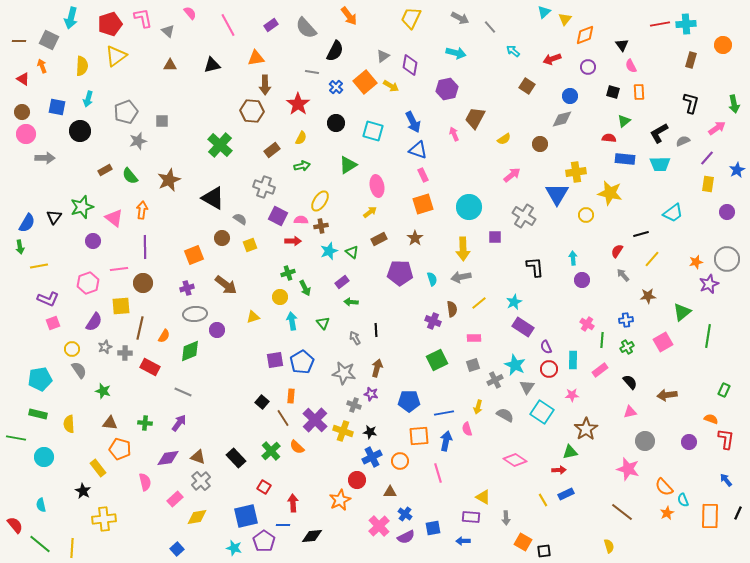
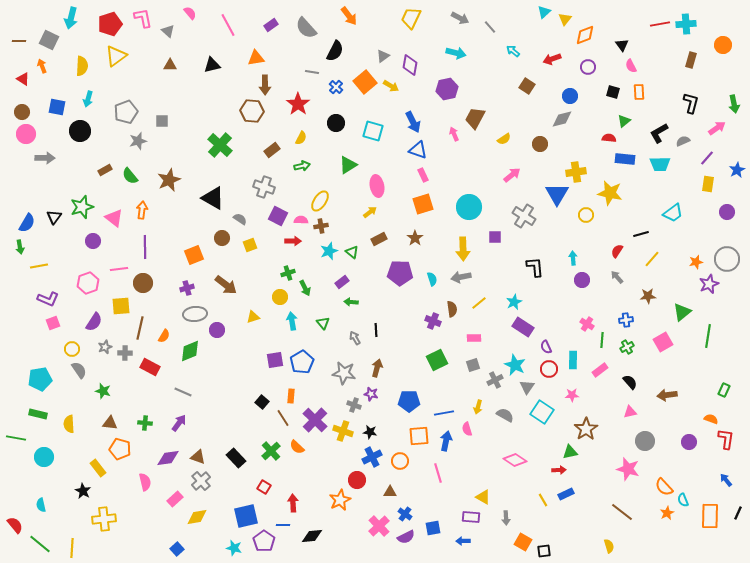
gray arrow at (623, 275): moved 6 px left, 2 px down
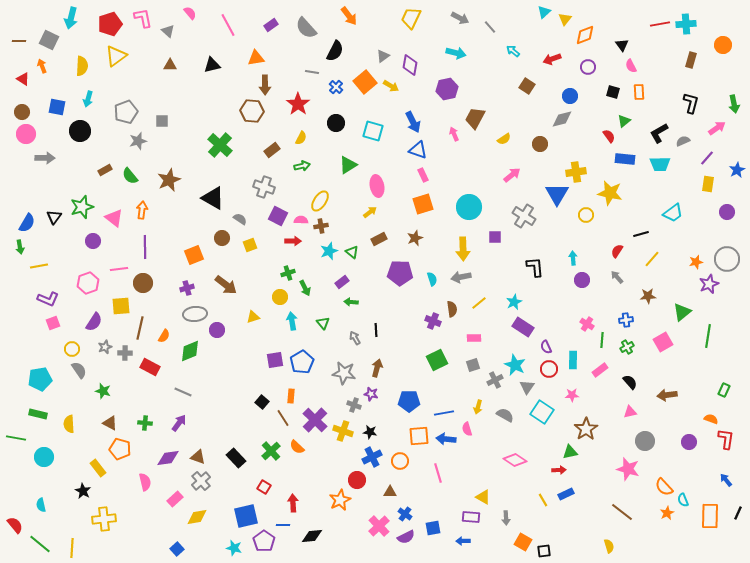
red semicircle at (609, 138): moved 2 px up; rotated 48 degrees clockwise
brown star at (415, 238): rotated 14 degrees clockwise
brown triangle at (110, 423): rotated 21 degrees clockwise
blue arrow at (446, 441): moved 2 px up; rotated 96 degrees counterclockwise
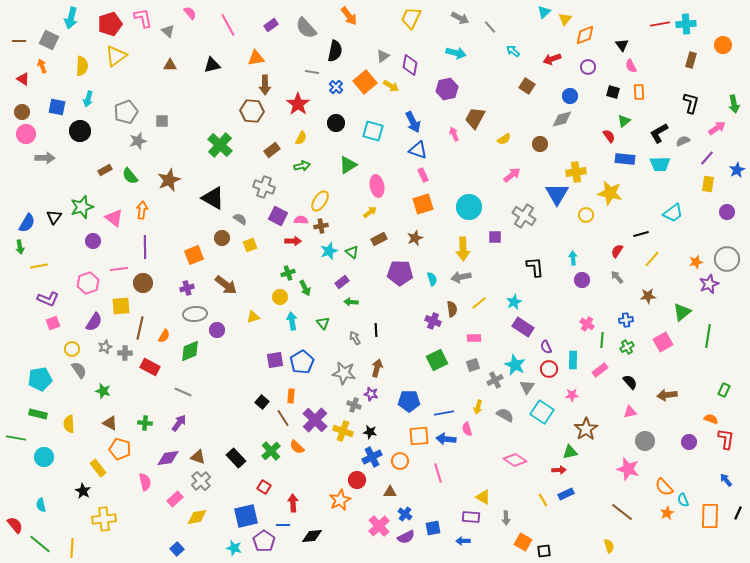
black semicircle at (335, 51): rotated 15 degrees counterclockwise
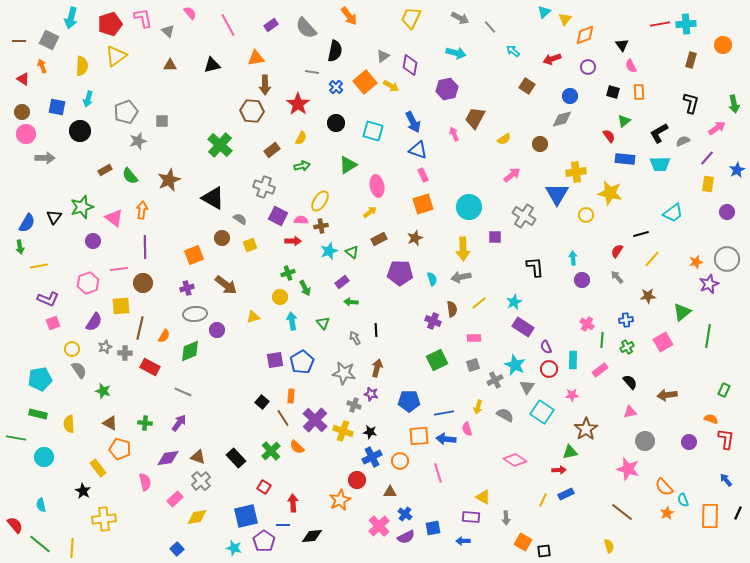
yellow line at (543, 500): rotated 56 degrees clockwise
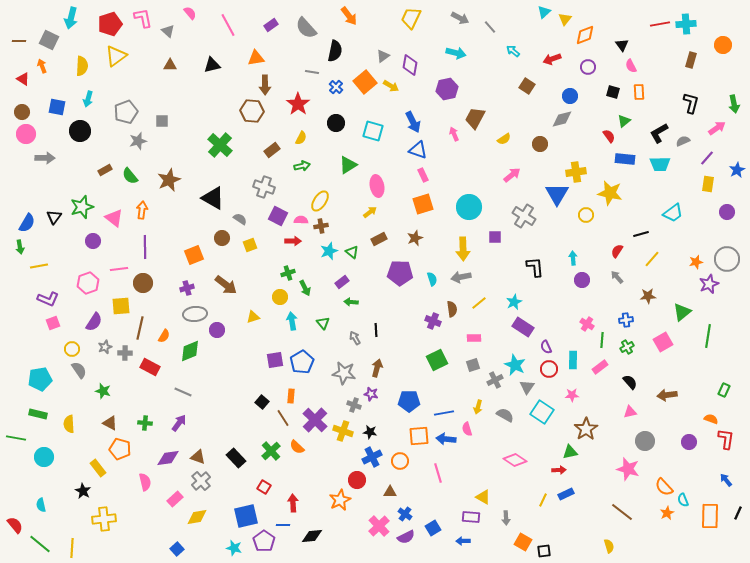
pink rectangle at (600, 370): moved 3 px up
blue square at (433, 528): rotated 21 degrees counterclockwise
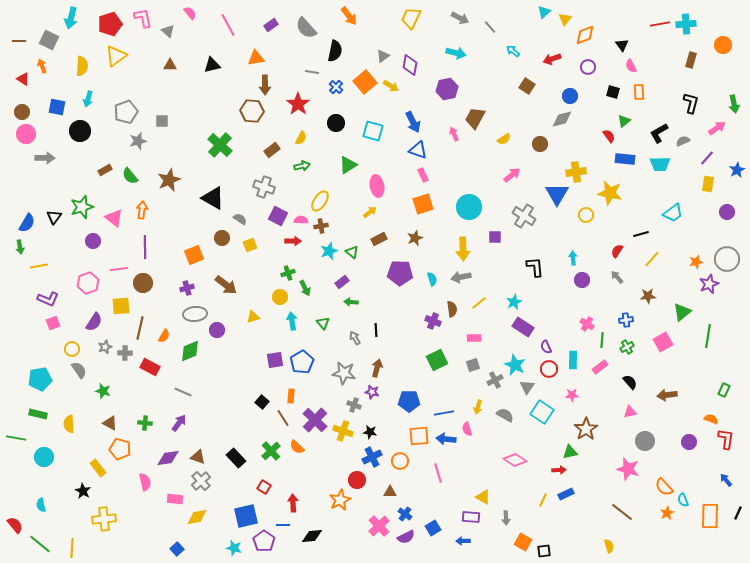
purple star at (371, 394): moved 1 px right, 2 px up
pink rectangle at (175, 499): rotated 49 degrees clockwise
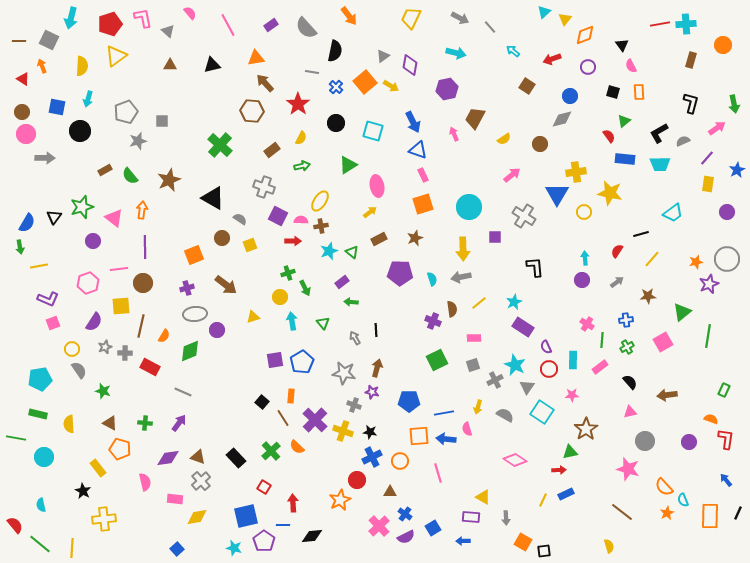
brown arrow at (265, 85): moved 2 px up; rotated 138 degrees clockwise
yellow circle at (586, 215): moved 2 px left, 3 px up
cyan arrow at (573, 258): moved 12 px right
gray arrow at (617, 277): moved 5 px down; rotated 96 degrees clockwise
brown line at (140, 328): moved 1 px right, 2 px up
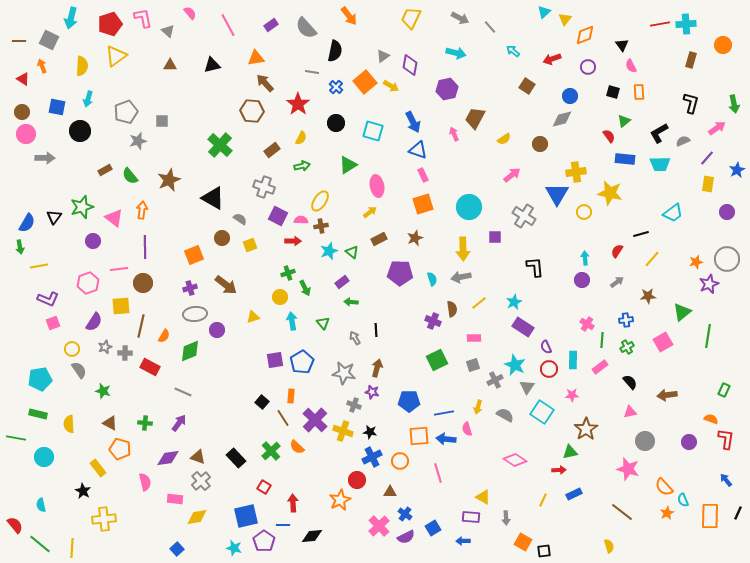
purple cross at (187, 288): moved 3 px right
blue rectangle at (566, 494): moved 8 px right
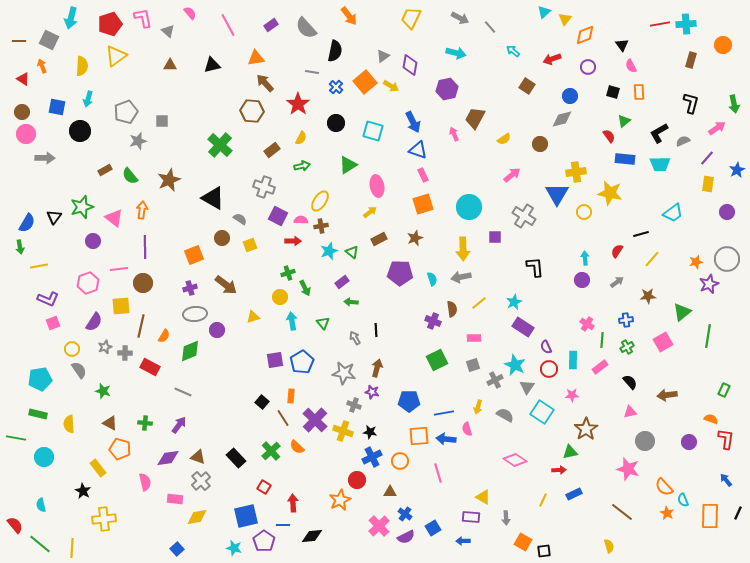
purple arrow at (179, 423): moved 2 px down
orange star at (667, 513): rotated 16 degrees counterclockwise
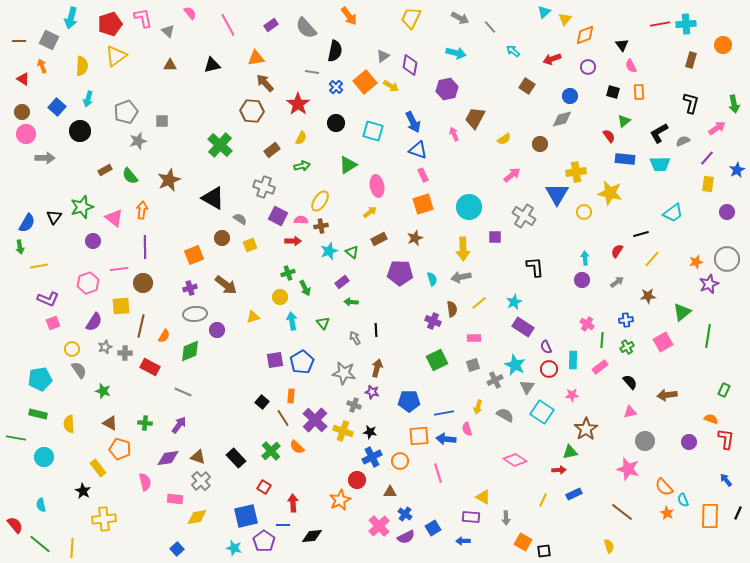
blue square at (57, 107): rotated 30 degrees clockwise
